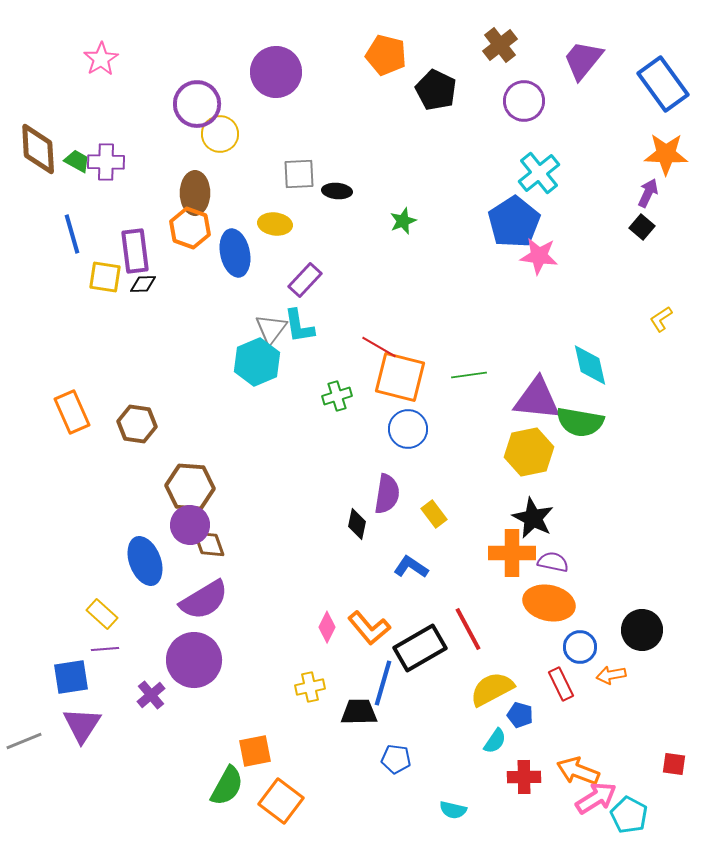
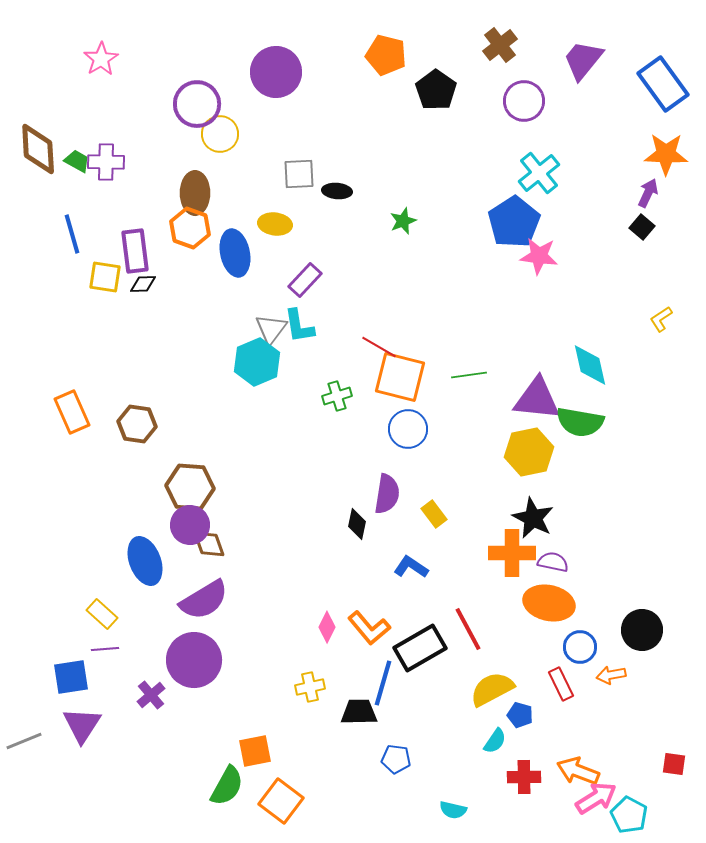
black pentagon at (436, 90): rotated 9 degrees clockwise
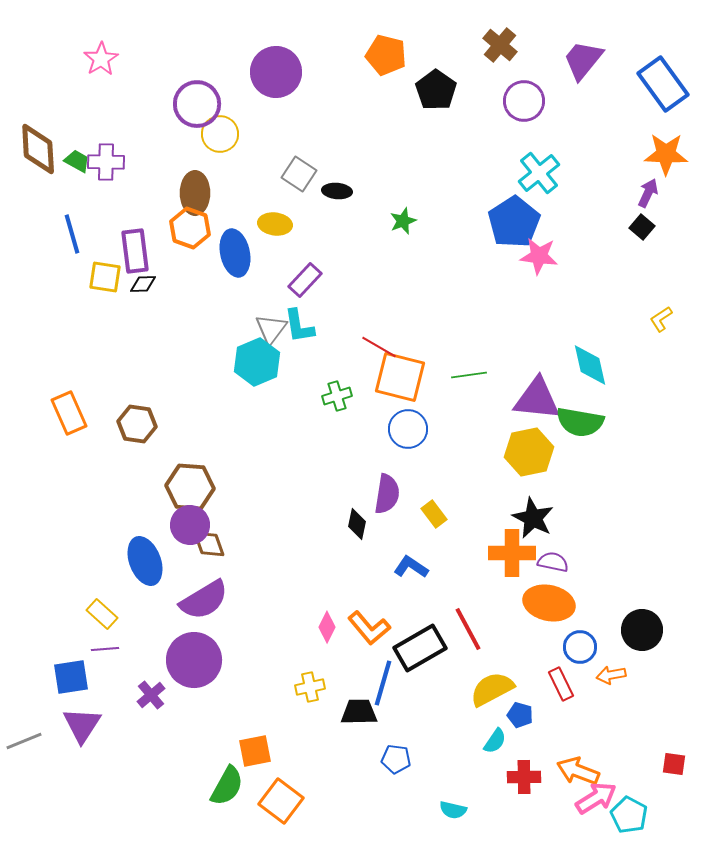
brown cross at (500, 45): rotated 12 degrees counterclockwise
gray square at (299, 174): rotated 36 degrees clockwise
orange rectangle at (72, 412): moved 3 px left, 1 px down
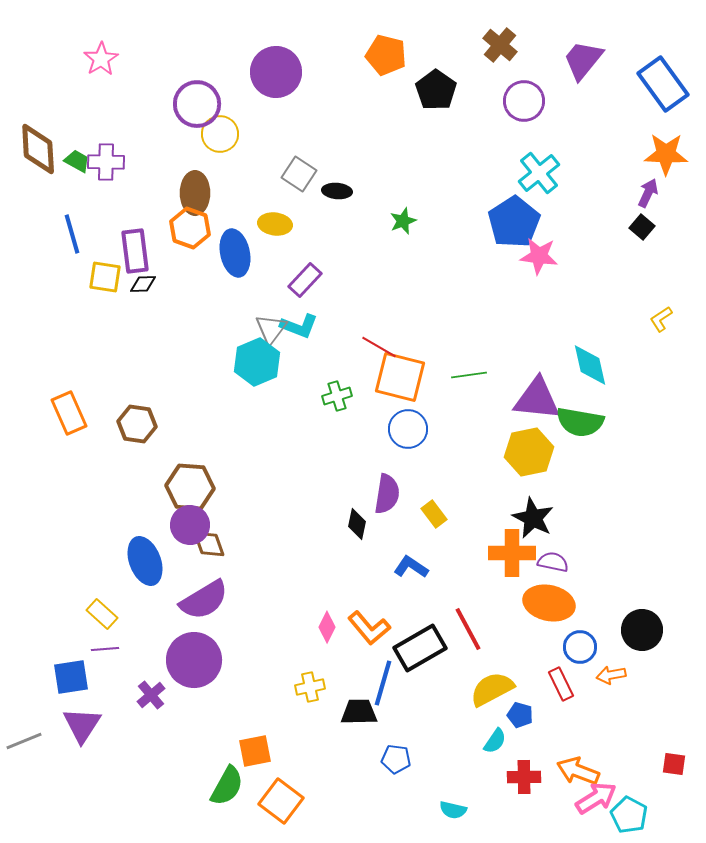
cyan L-shape at (299, 326): rotated 60 degrees counterclockwise
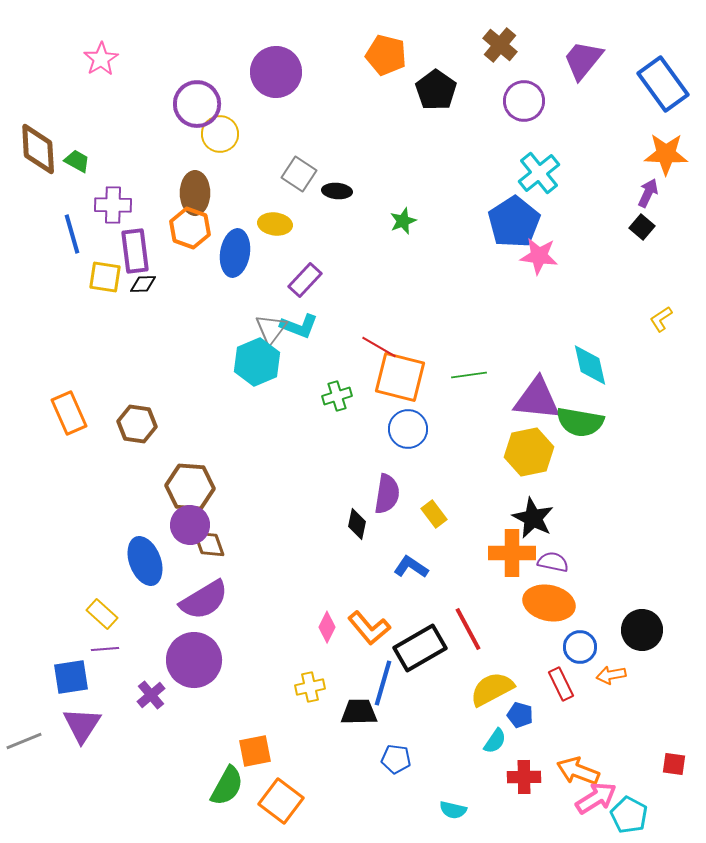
purple cross at (106, 162): moved 7 px right, 43 px down
blue ellipse at (235, 253): rotated 21 degrees clockwise
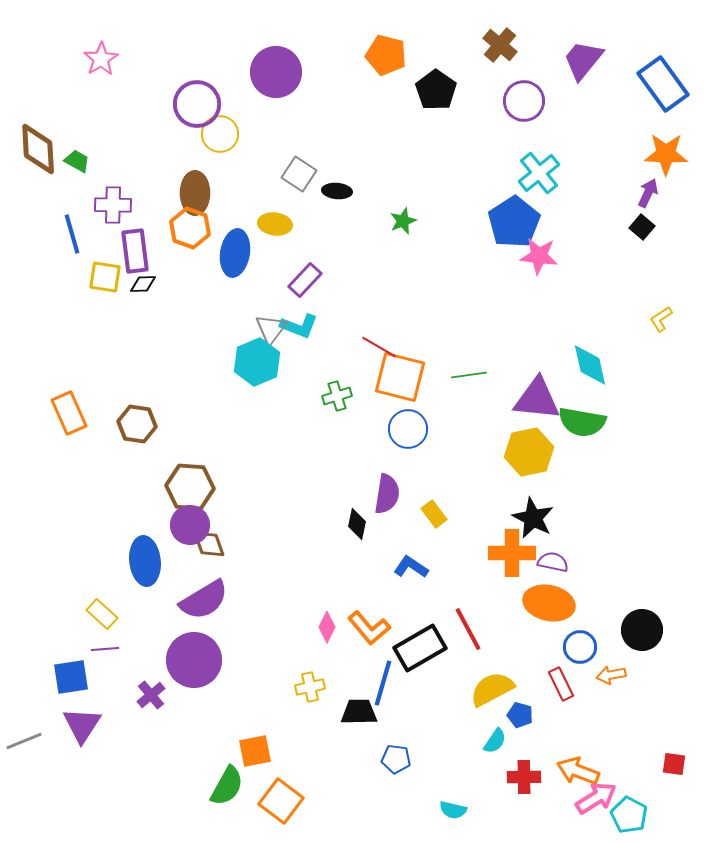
green semicircle at (580, 422): moved 2 px right
blue ellipse at (145, 561): rotated 15 degrees clockwise
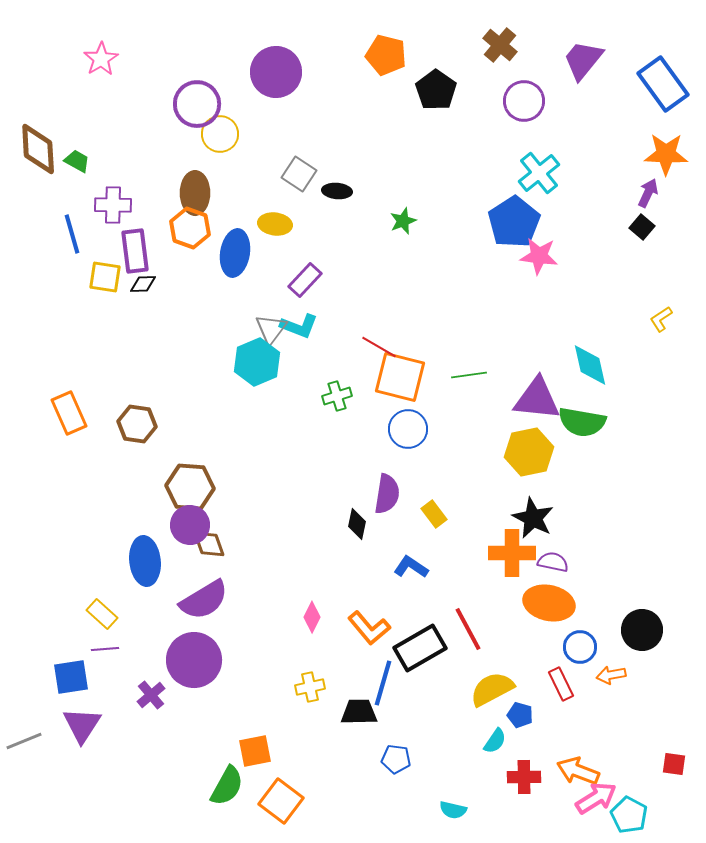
pink diamond at (327, 627): moved 15 px left, 10 px up
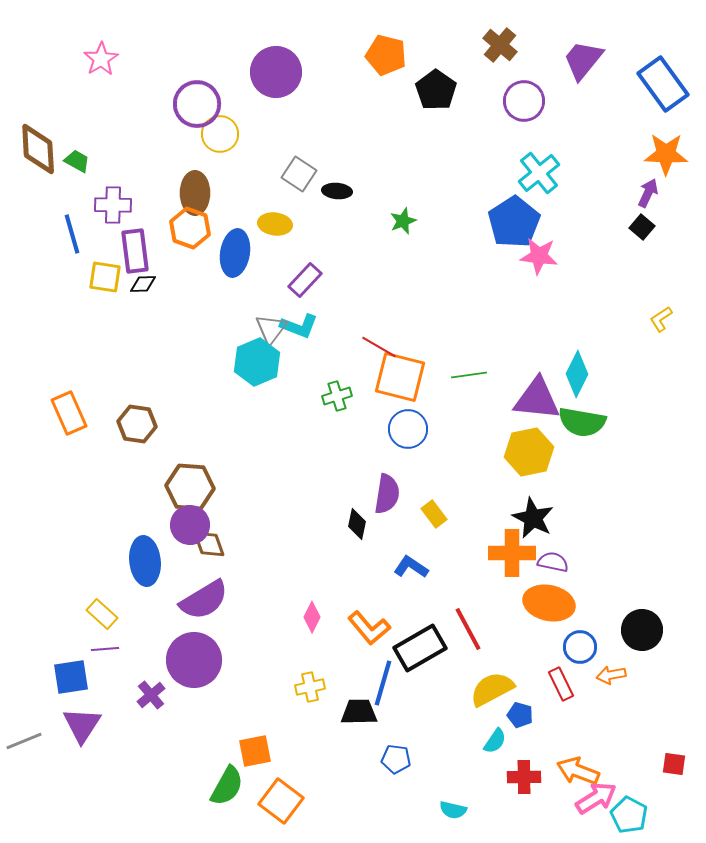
cyan diamond at (590, 365): moved 13 px left, 9 px down; rotated 39 degrees clockwise
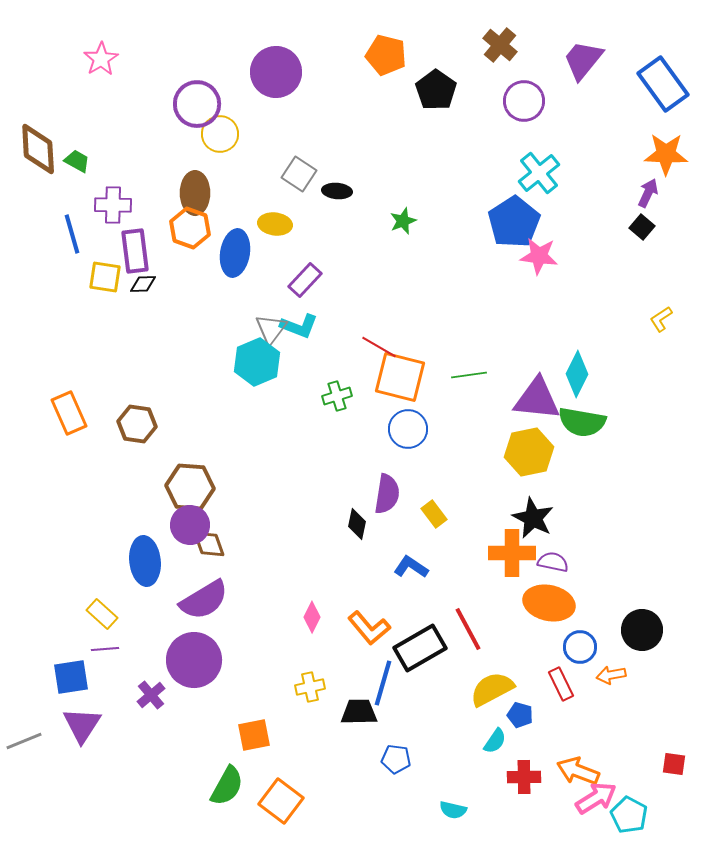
orange square at (255, 751): moved 1 px left, 16 px up
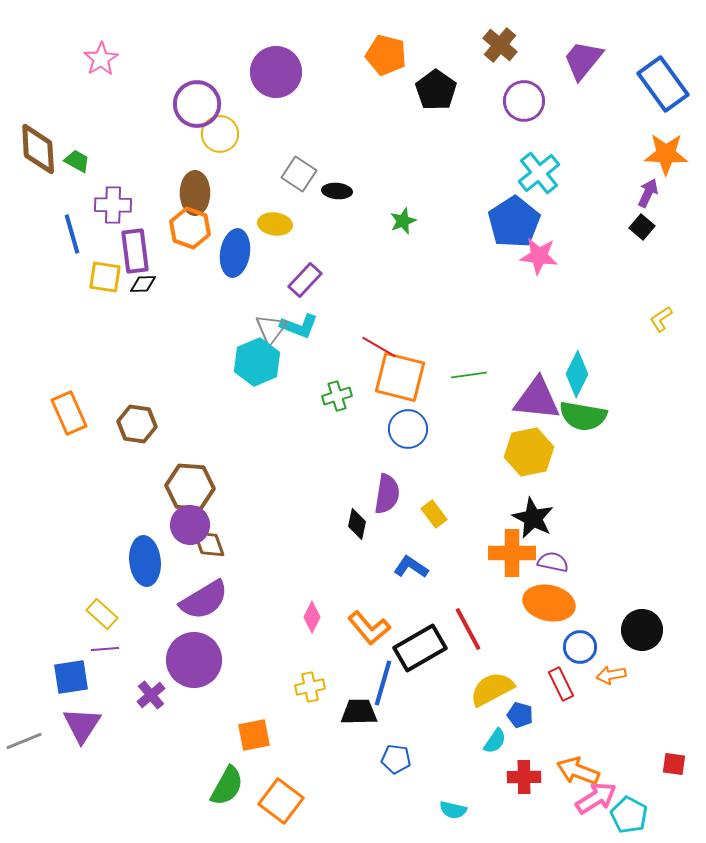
green semicircle at (582, 422): moved 1 px right, 6 px up
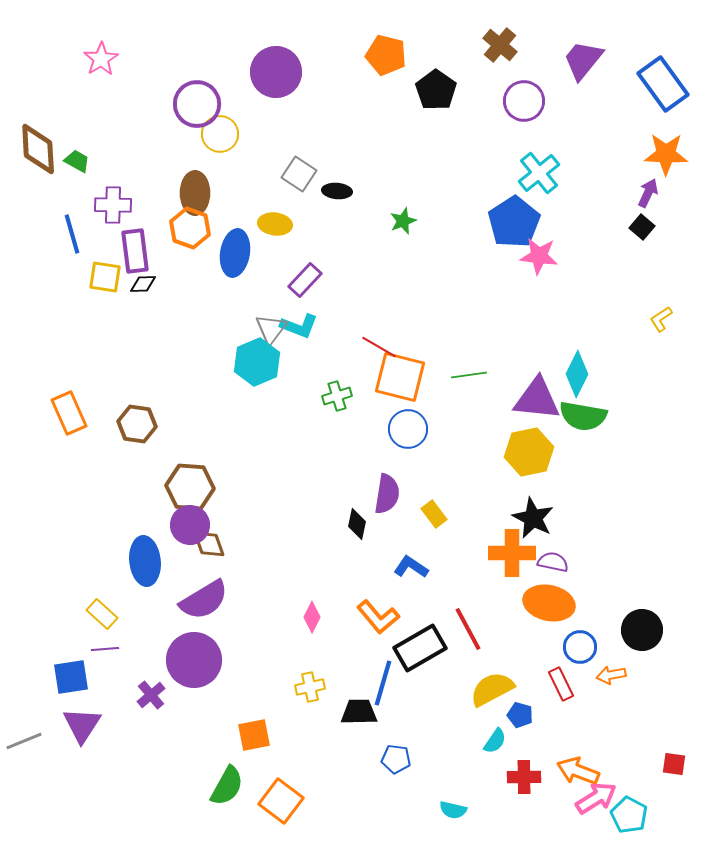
orange L-shape at (369, 628): moved 9 px right, 11 px up
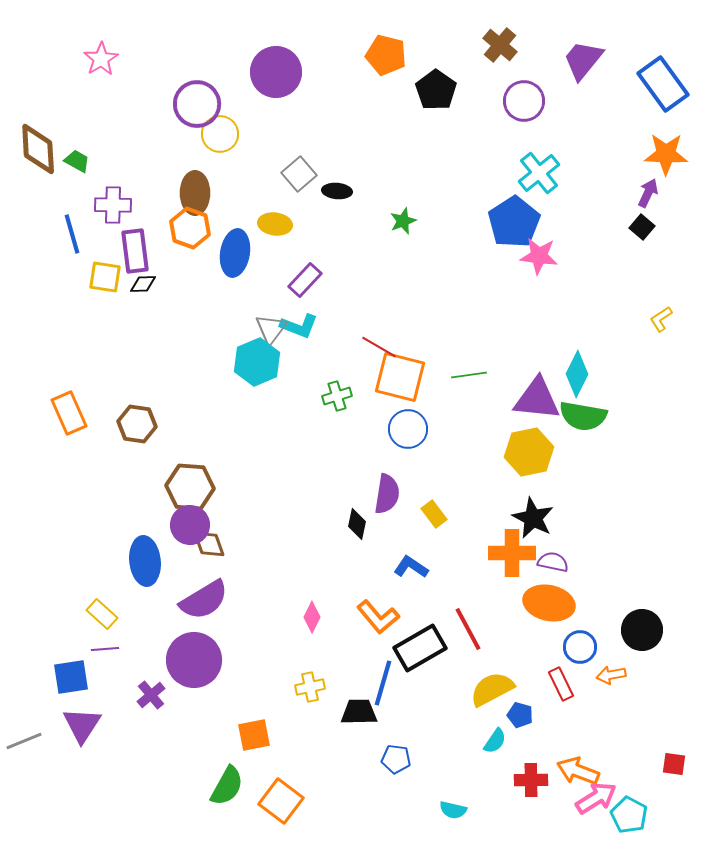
gray square at (299, 174): rotated 16 degrees clockwise
red cross at (524, 777): moved 7 px right, 3 px down
